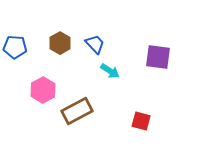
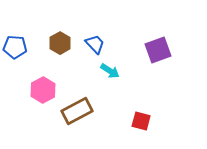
purple square: moved 7 px up; rotated 28 degrees counterclockwise
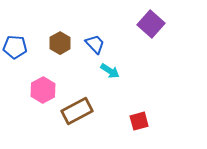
purple square: moved 7 px left, 26 px up; rotated 28 degrees counterclockwise
red square: moved 2 px left; rotated 30 degrees counterclockwise
